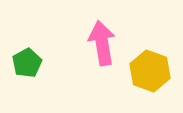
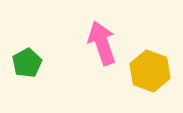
pink arrow: rotated 9 degrees counterclockwise
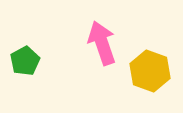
green pentagon: moved 2 px left, 2 px up
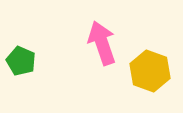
green pentagon: moved 4 px left; rotated 20 degrees counterclockwise
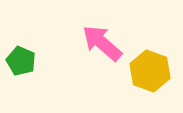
pink arrow: rotated 30 degrees counterclockwise
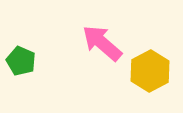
yellow hexagon: rotated 12 degrees clockwise
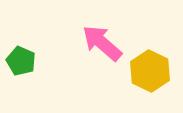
yellow hexagon: rotated 6 degrees counterclockwise
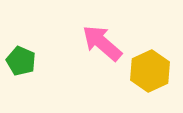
yellow hexagon: rotated 9 degrees clockwise
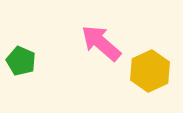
pink arrow: moved 1 px left
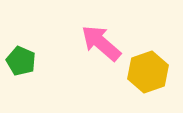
yellow hexagon: moved 2 px left, 1 px down; rotated 6 degrees clockwise
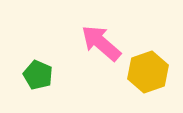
green pentagon: moved 17 px right, 14 px down
